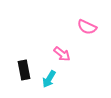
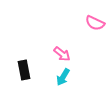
pink semicircle: moved 8 px right, 4 px up
cyan arrow: moved 14 px right, 2 px up
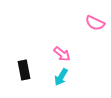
cyan arrow: moved 2 px left
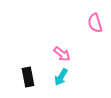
pink semicircle: rotated 48 degrees clockwise
black rectangle: moved 4 px right, 7 px down
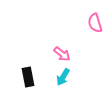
cyan arrow: moved 2 px right
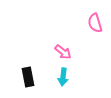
pink arrow: moved 1 px right, 2 px up
cyan arrow: rotated 24 degrees counterclockwise
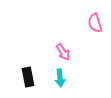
pink arrow: rotated 18 degrees clockwise
cyan arrow: moved 3 px left, 1 px down; rotated 12 degrees counterclockwise
